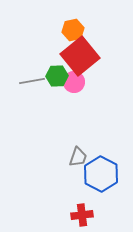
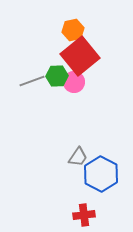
gray line: rotated 10 degrees counterclockwise
gray trapezoid: rotated 15 degrees clockwise
red cross: moved 2 px right
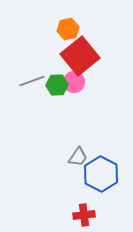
orange hexagon: moved 5 px left, 1 px up
green hexagon: moved 9 px down
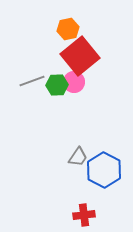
blue hexagon: moved 3 px right, 4 px up
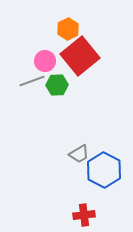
orange hexagon: rotated 15 degrees counterclockwise
pink circle: moved 29 px left, 21 px up
gray trapezoid: moved 1 px right, 3 px up; rotated 25 degrees clockwise
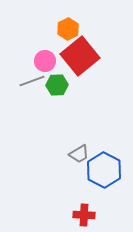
red cross: rotated 10 degrees clockwise
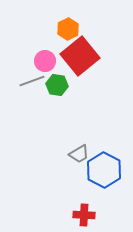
green hexagon: rotated 10 degrees clockwise
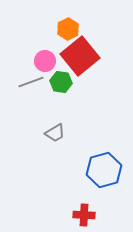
gray line: moved 1 px left, 1 px down
green hexagon: moved 4 px right, 3 px up
gray trapezoid: moved 24 px left, 21 px up
blue hexagon: rotated 16 degrees clockwise
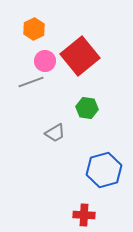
orange hexagon: moved 34 px left
green hexagon: moved 26 px right, 26 px down
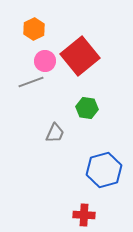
gray trapezoid: rotated 35 degrees counterclockwise
